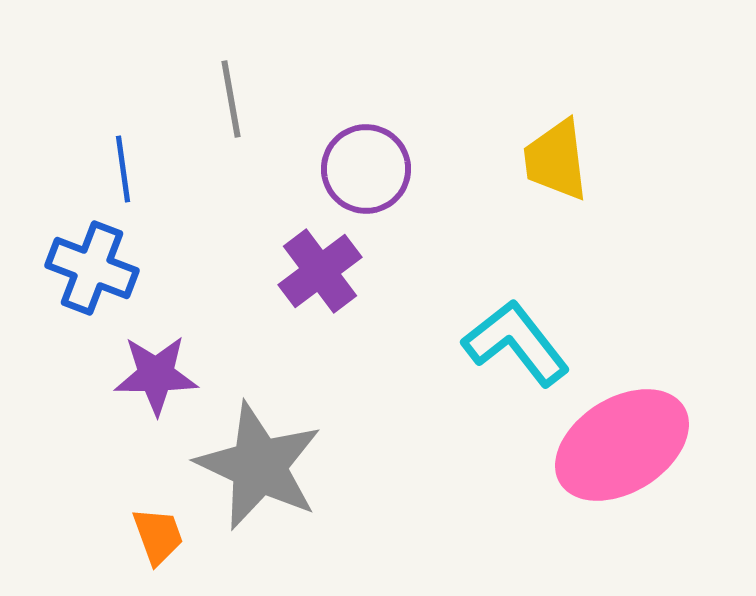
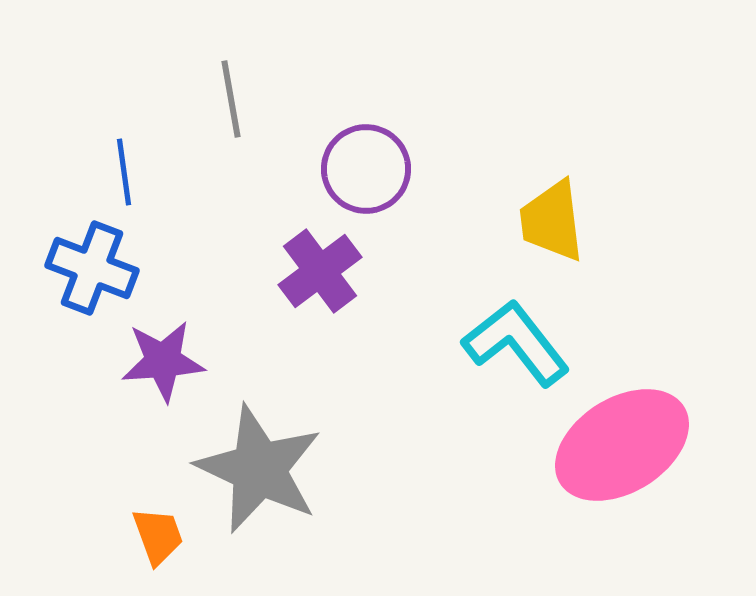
yellow trapezoid: moved 4 px left, 61 px down
blue line: moved 1 px right, 3 px down
purple star: moved 7 px right, 14 px up; rotated 4 degrees counterclockwise
gray star: moved 3 px down
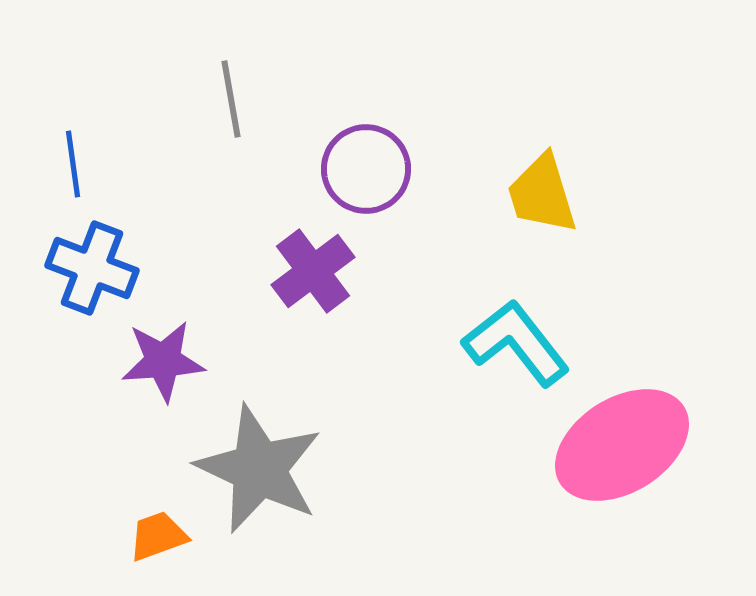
blue line: moved 51 px left, 8 px up
yellow trapezoid: moved 10 px left, 27 px up; rotated 10 degrees counterclockwise
purple cross: moved 7 px left
orange trapezoid: rotated 90 degrees counterclockwise
